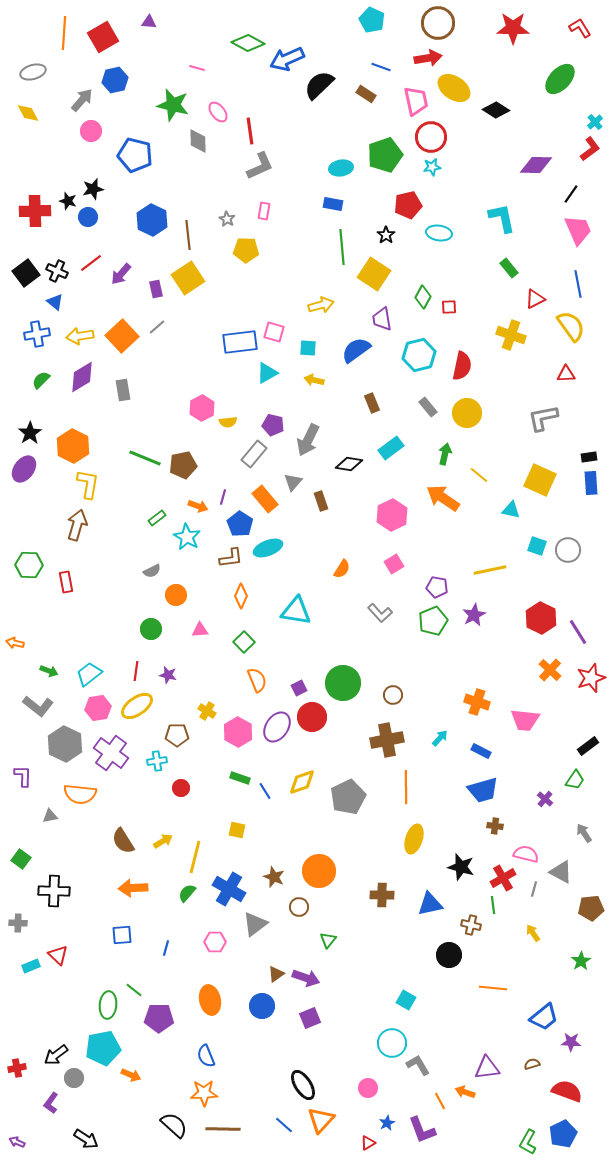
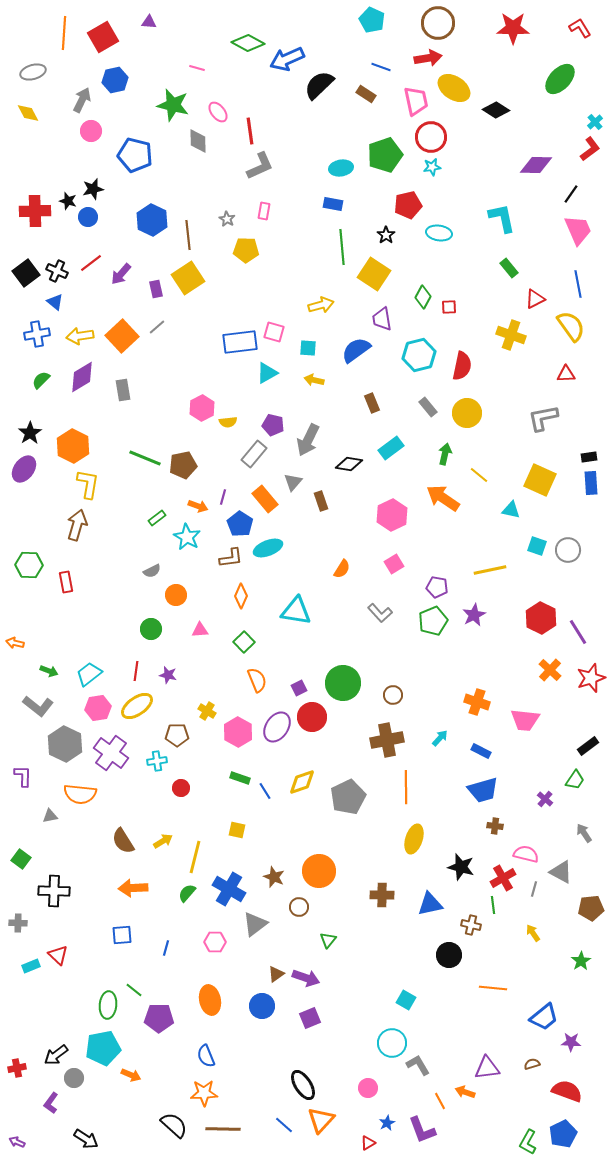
gray arrow at (82, 100): rotated 15 degrees counterclockwise
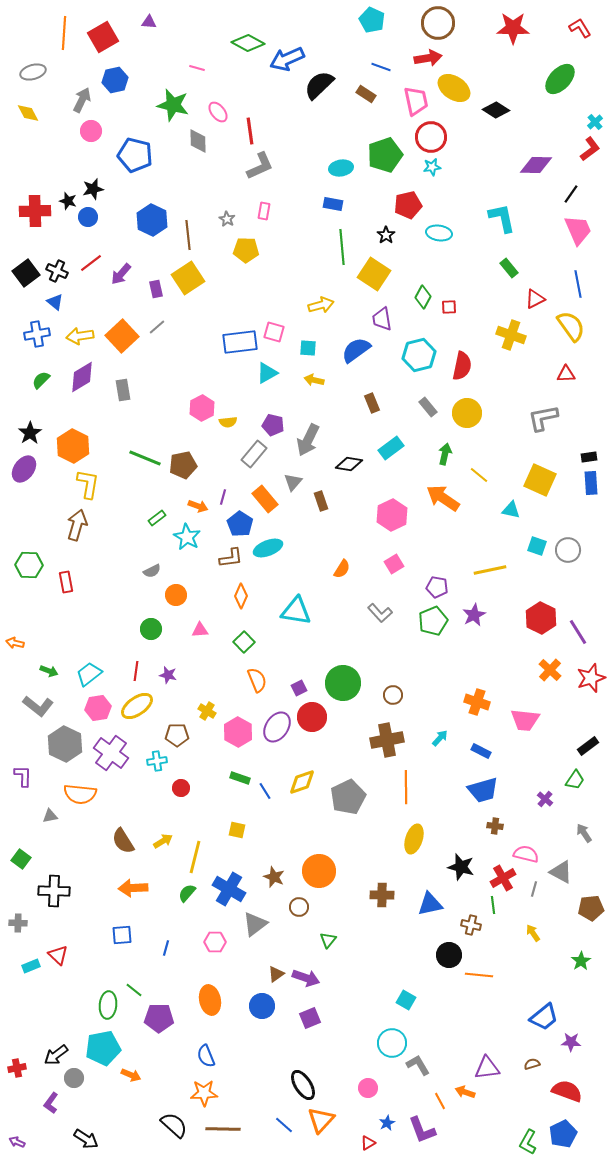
orange line at (493, 988): moved 14 px left, 13 px up
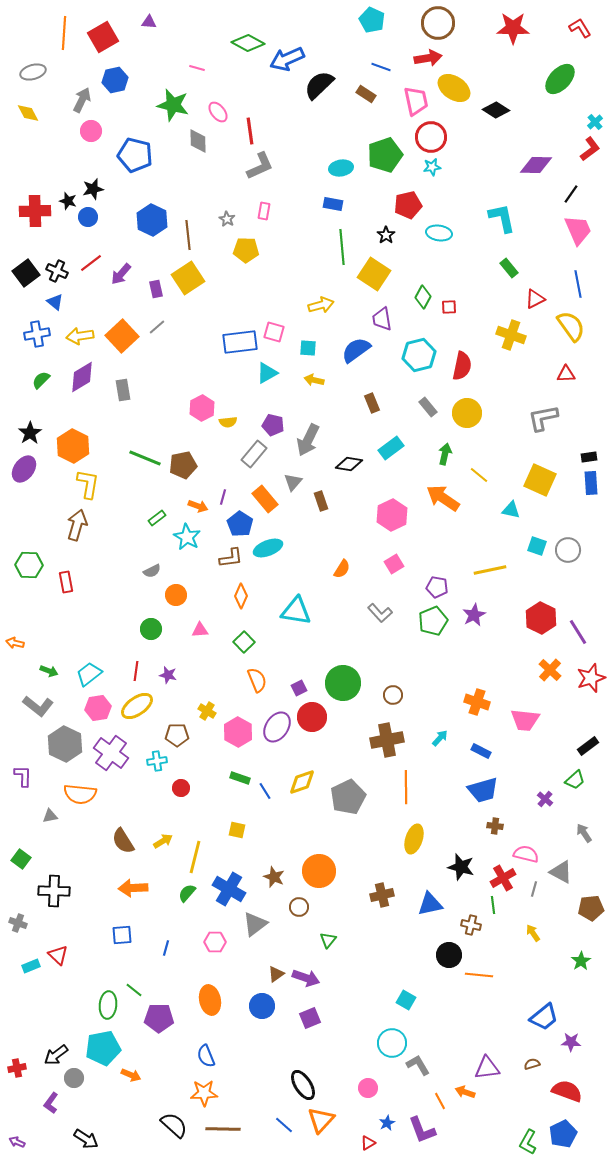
green trapezoid at (575, 780): rotated 15 degrees clockwise
brown cross at (382, 895): rotated 15 degrees counterclockwise
gray cross at (18, 923): rotated 18 degrees clockwise
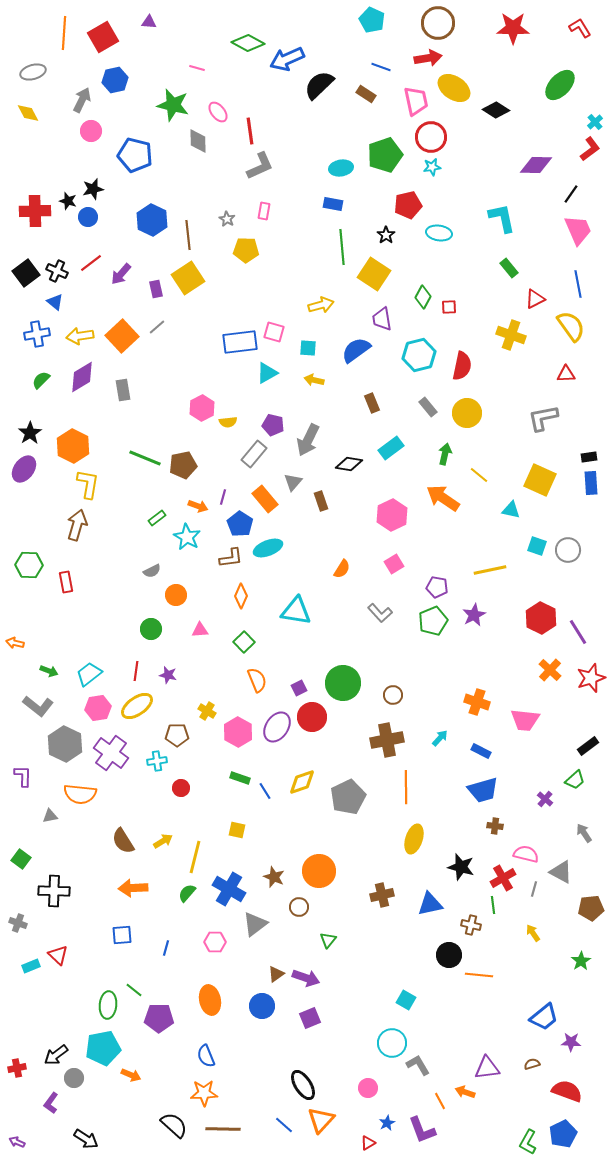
green ellipse at (560, 79): moved 6 px down
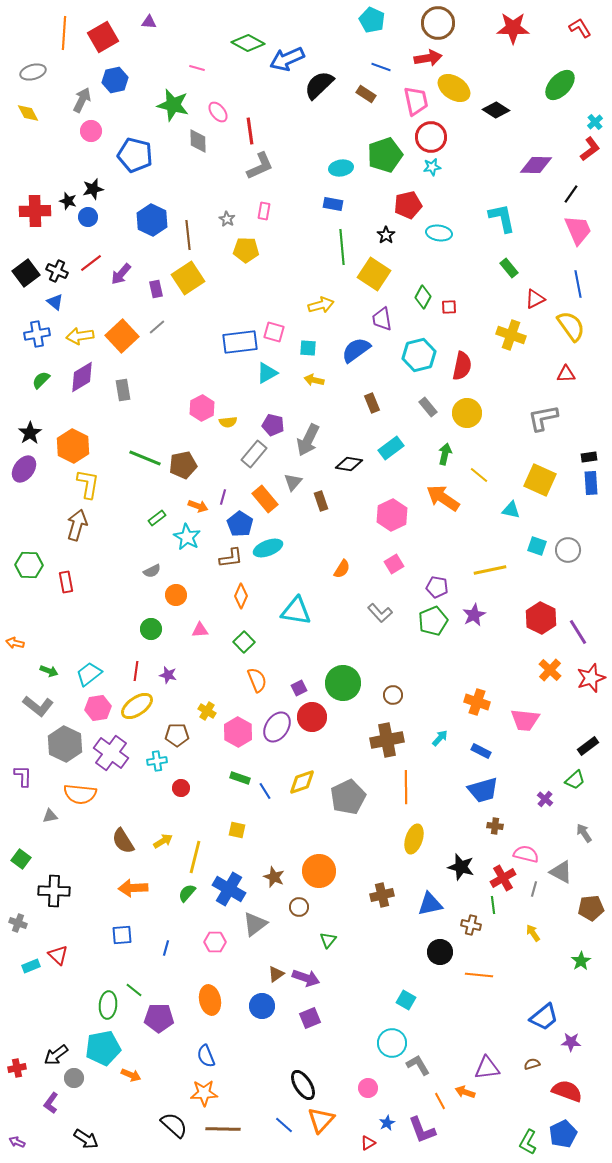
black circle at (449, 955): moved 9 px left, 3 px up
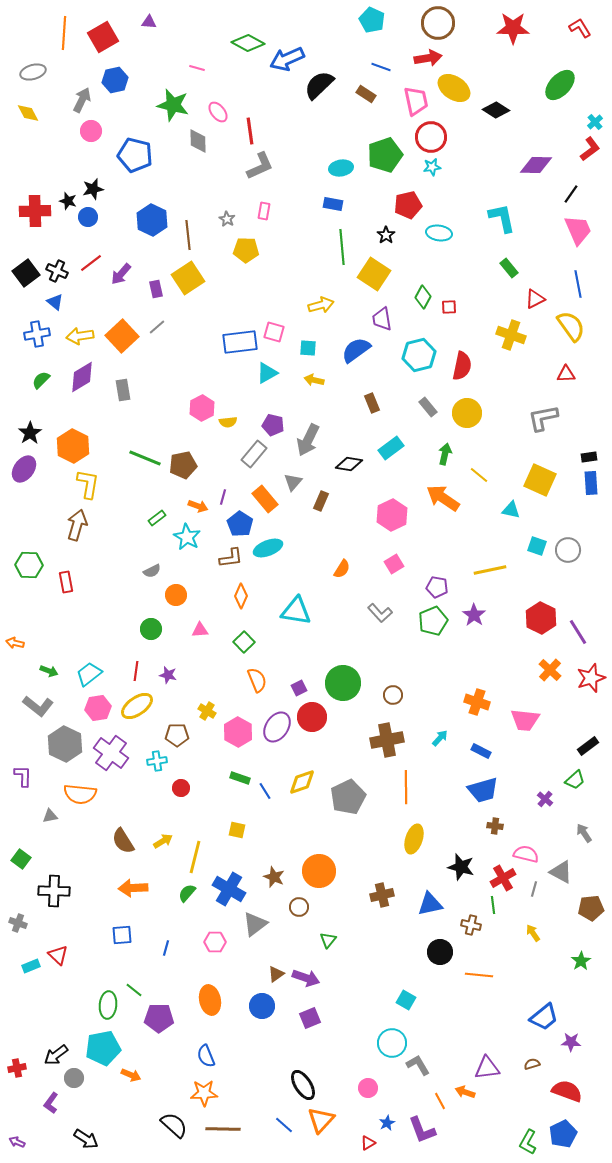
brown rectangle at (321, 501): rotated 42 degrees clockwise
purple star at (474, 615): rotated 10 degrees counterclockwise
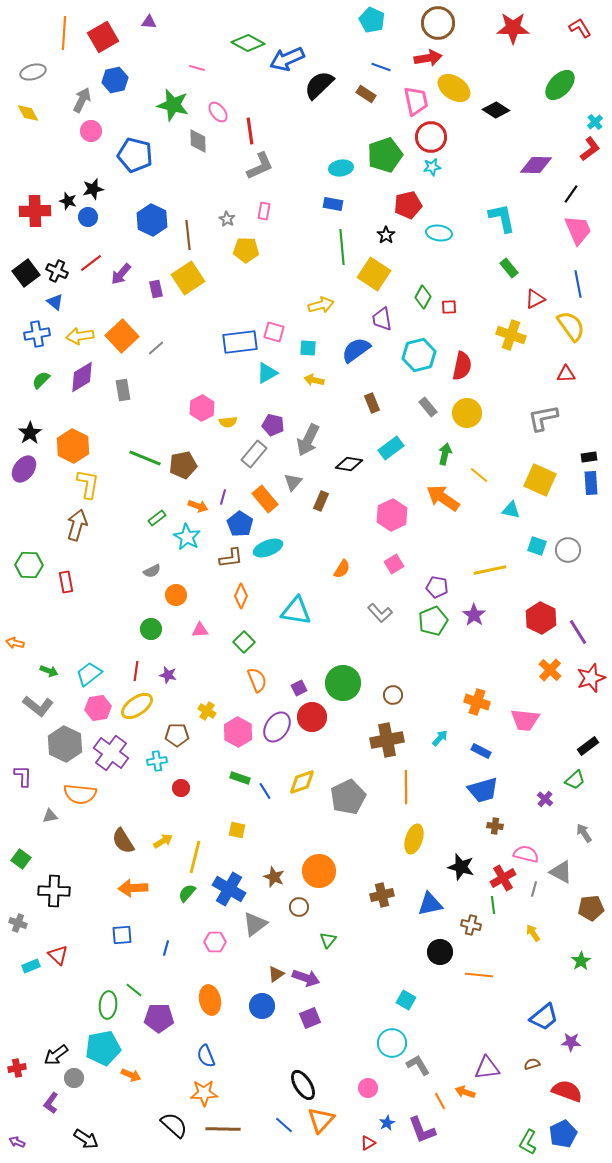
gray line at (157, 327): moved 1 px left, 21 px down
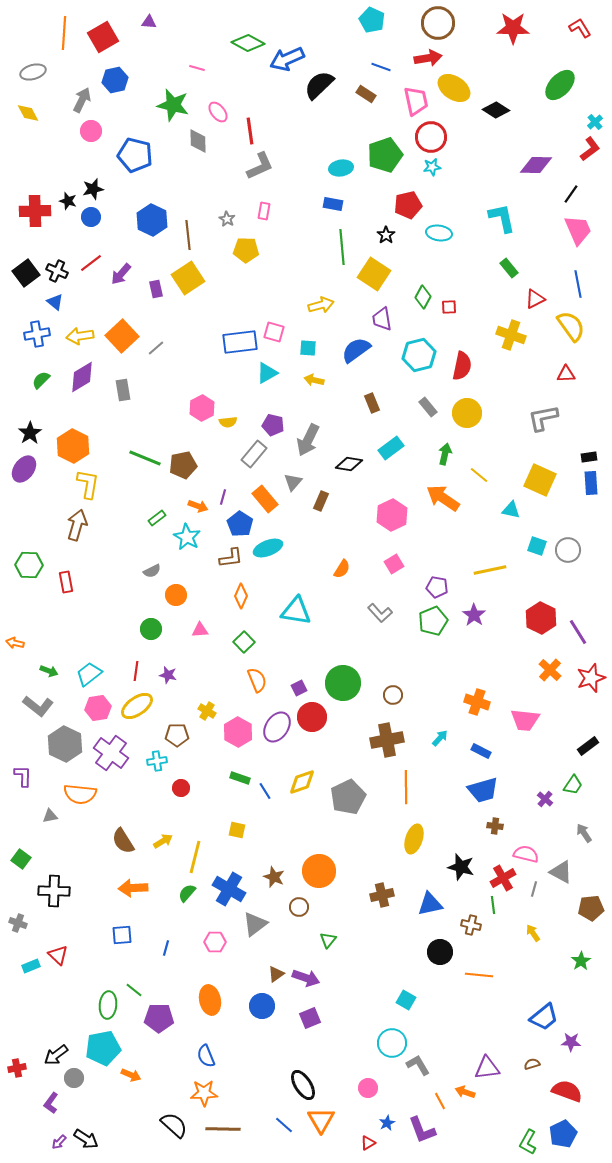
blue circle at (88, 217): moved 3 px right
green trapezoid at (575, 780): moved 2 px left, 5 px down; rotated 15 degrees counterclockwise
orange triangle at (321, 1120): rotated 12 degrees counterclockwise
purple arrow at (17, 1142): moved 42 px right; rotated 70 degrees counterclockwise
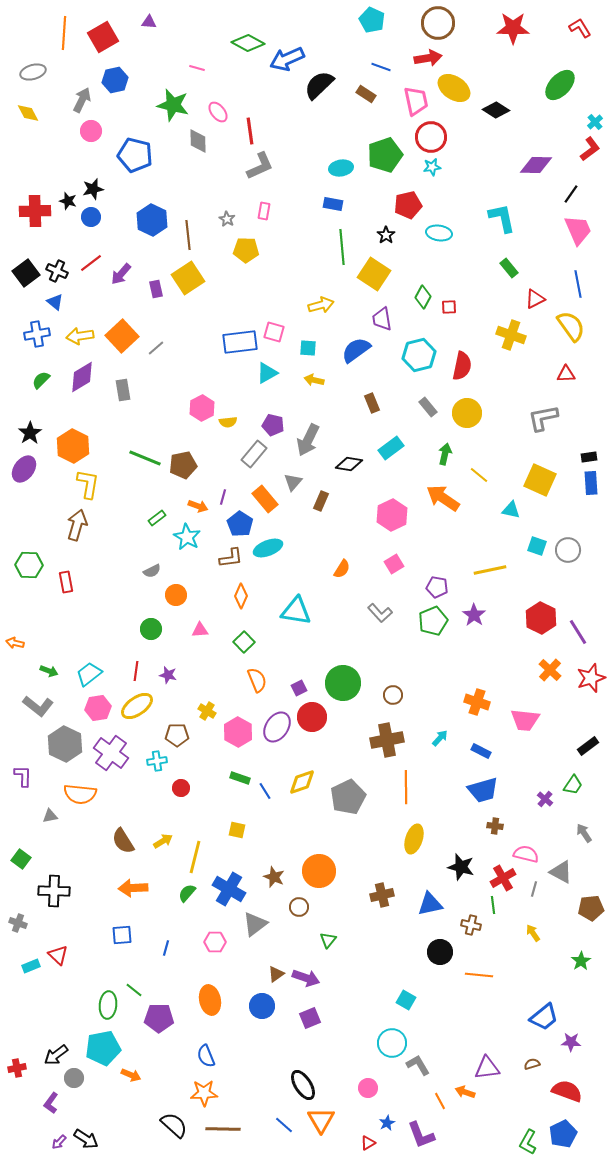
purple L-shape at (422, 1130): moved 1 px left, 5 px down
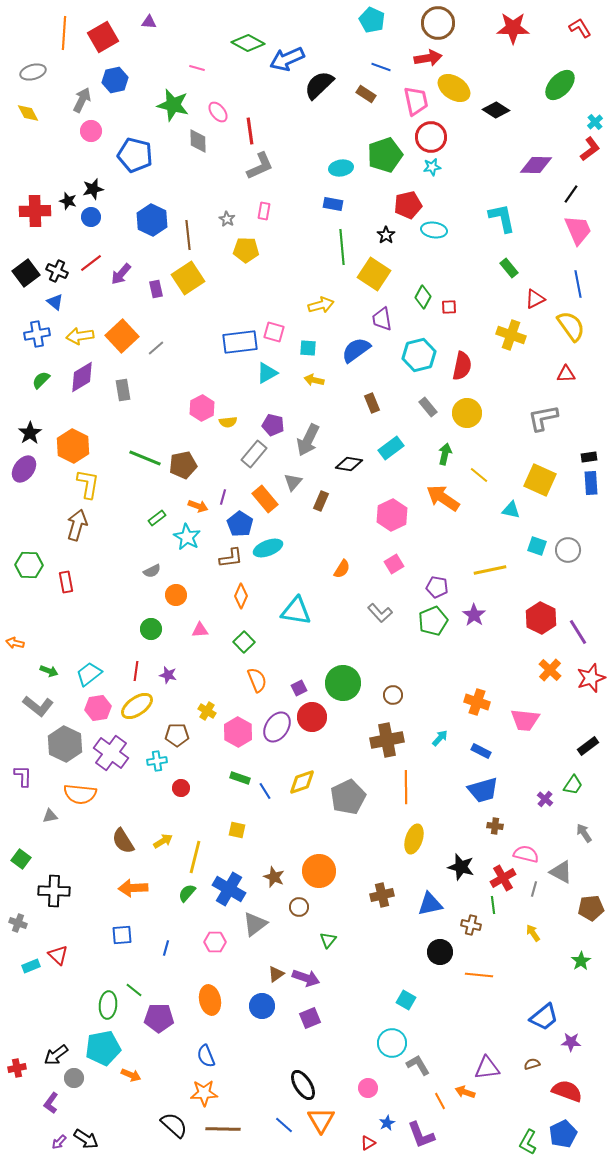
cyan ellipse at (439, 233): moved 5 px left, 3 px up
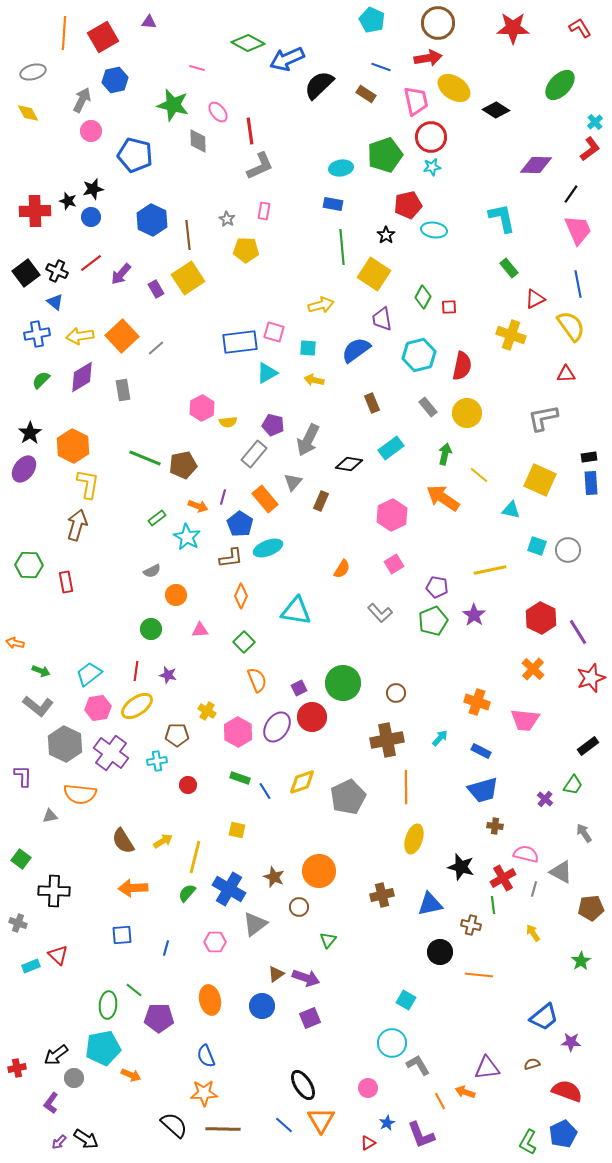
purple rectangle at (156, 289): rotated 18 degrees counterclockwise
orange cross at (550, 670): moved 17 px left, 1 px up
green arrow at (49, 671): moved 8 px left
brown circle at (393, 695): moved 3 px right, 2 px up
red circle at (181, 788): moved 7 px right, 3 px up
